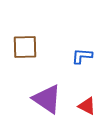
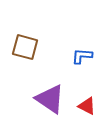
brown square: rotated 16 degrees clockwise
purple triangle: moved 3 px right
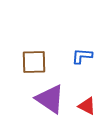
brown square: moved 9 px right, 15 px down; rotated 16 degrees counterclockwise
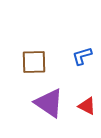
blue L-shape: rotated 20 degrees counterclockwise
purple triangle: moved 1 px left, 4 px down
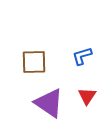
red triangle: moved 10 px up; rotated 36 degrees clockwise
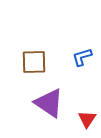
blue L-shape: moved 1 px down
red triangle: moved 23 px down
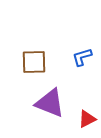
purple triangle: moved 1 px right; rotated 12 degrees counterclockwise
red triangle: rotated 30 degrees clockwise
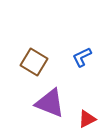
blue L-shape: rotated 10 degrees counterclockwise
brown square: rotated 32 degrees clockwise
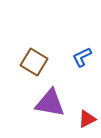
purple triangle: rotated 12 degrees counterclockwise
